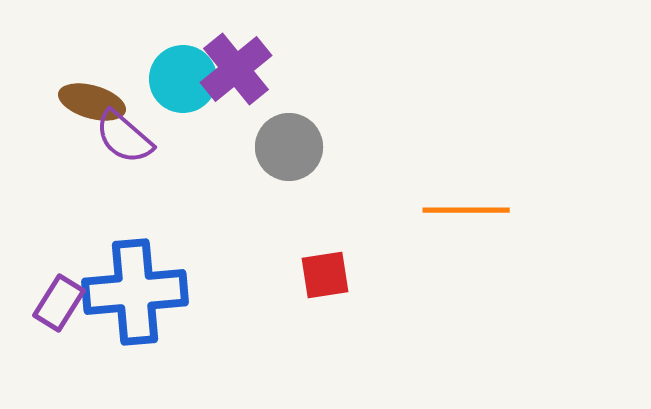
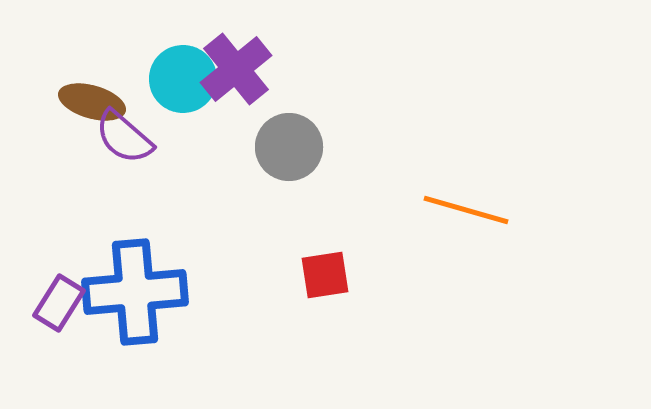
orange line: rotated 16 degrees clockwise
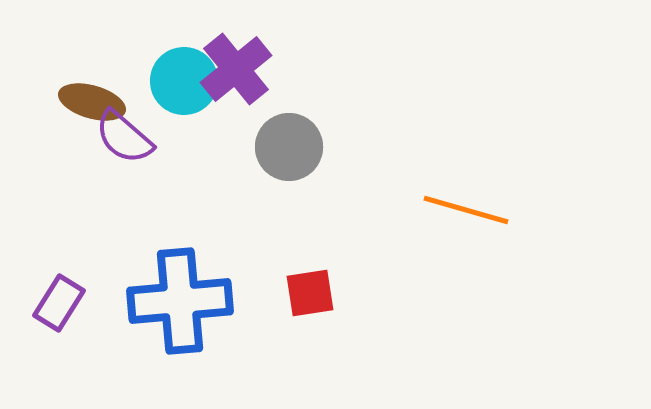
cyan circle: moved 1 px right, 2 px down
red square: moved 15 px left, 18 px down
blue cross: moved 45 px right, 9 px down
